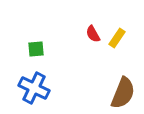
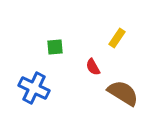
red semicircle: moved 33 px down
green square: moved 19 px right, 2 px up
brown semicircle: rotated 80 degrees counterclockwise
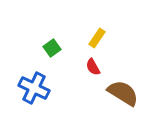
yellow rectangle: moved 20 px left
green square: moved 3 px left, 1 px down; rotated 30 degrees counterclockwise
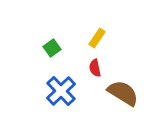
red semicircle: moved 2 px right, 1 px down; rotated 18 degrees clockwise
blue cross: moved 27 px right, 3 px down; rotated 20 degrees clockwise
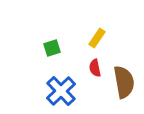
green square: rotated 18 degrees clockwise
brown semicircle: moved 1 px right, 11 px up; rotated 48 degrees clockwise
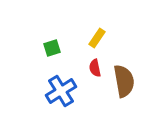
brown semicircle: moved 1 px up
blue cross: rotated 12 degrees clockwise
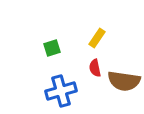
brown semicircle: rotated 108 degrees clockwise
blue cross: rotated 16 degrees clockwise
